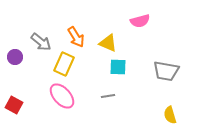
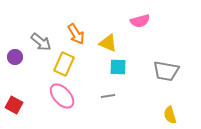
orange arrow: moved 3 px up
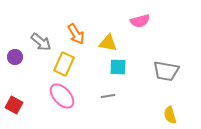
yellow triangle: rotated 12 degrees counterclockwise
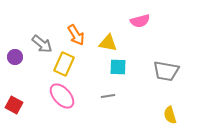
orange arrow: moved 1 px down
gray arrow: moved 1 px right, 2 px down
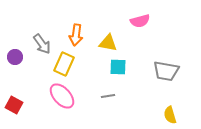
orange arrow: rotated 40 degrees clockwise
gray arrow: rotated 15 degrees clockwise
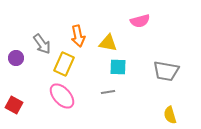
orange arrow: moved 2 px right, 1 px down; rotated 20 degrees counterclockwise
purple circle: moved 1 px right, 1 px down
gray line: moved 4 px up
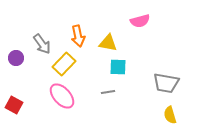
yellow rectangle: rotated 20 degrees clockwise
gray trapezoid: moved 12 px down
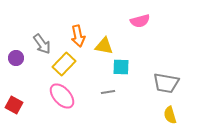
yellow triangle: moved 4 px left, 3 px down
cyan square: moved 3 px right
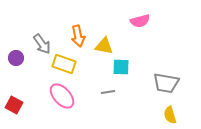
yellow rectangle: rotated 65 degrees clockwise
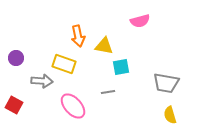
gray arrow: moved 37 px down; rotated 50 degrees counterclockwise
cyan square: rotated 12 degrees counterclockwise
pink ellipse: moved 11 px right, 10 px down
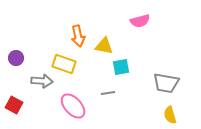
gray line: moved 1 px down
